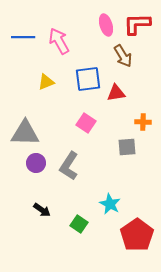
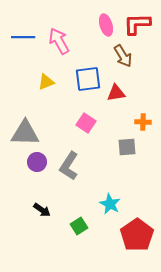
purple circle: moved 1 px right, 1 px up
green square: moved 2 px down; rotated 24 degrees clockwise
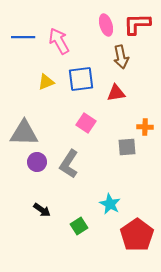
brown arrow: moved 2 px left, 1 px down; rotated 20 degrees clockwise
blue square: moved 7 px left
orange cross: moved 2 px right, 5 px down
gray triangle: moved 1 px left
gray L-shape: moved 2 px up
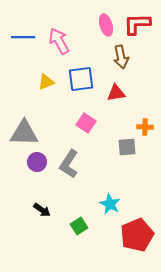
red pentagon: rotated 12 degrees clockwise
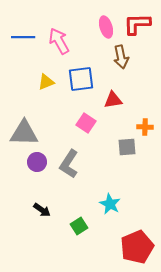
pink ellipse: moved 2 px down
red triangle: moved 3 px left, 7 px down
red pentagon: moved 12 px down
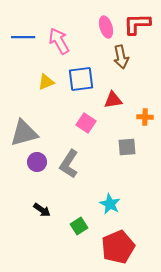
orange cross: moved 10 px up
gray triangle: rotated 16 degrees counterclockwise
red pentagon: moved 19 px left
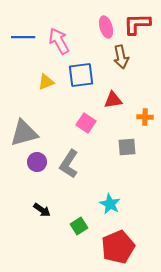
blue square: moved 4 px up
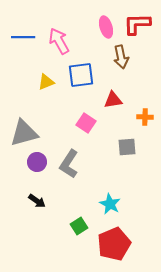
black arrow: moved 5 px left, 9 px up
red pentagon: moved 4 px left, 3 px up
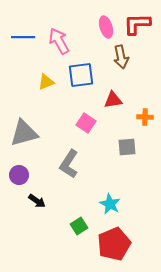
purple circle: moved 18 px left, 13 px down
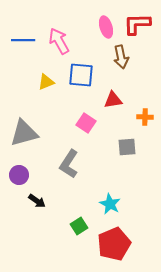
blue line: moved 3 px down
blue square: rotated 12 degrees clockwise
